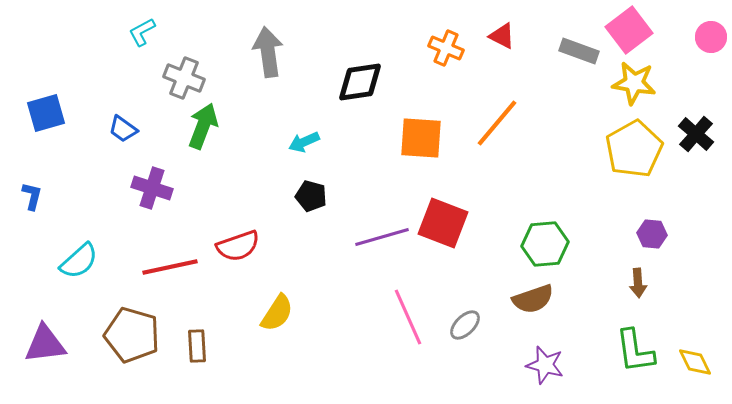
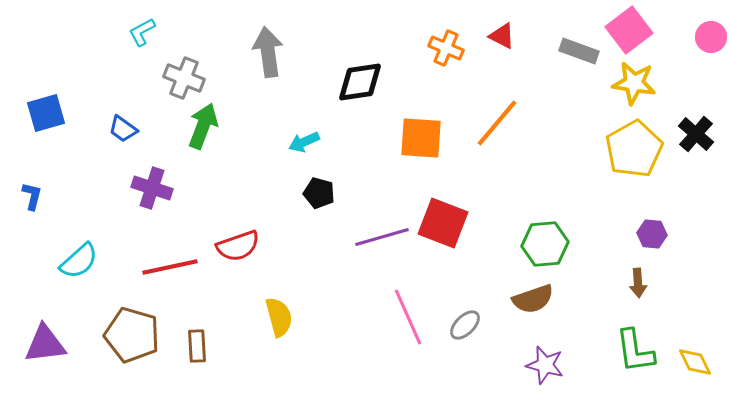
black pentagon: moved 8 px right, 3 px up
yellow semicircle: moved 2 px right, 4 px down; rotated 48 degrees counterclockwise
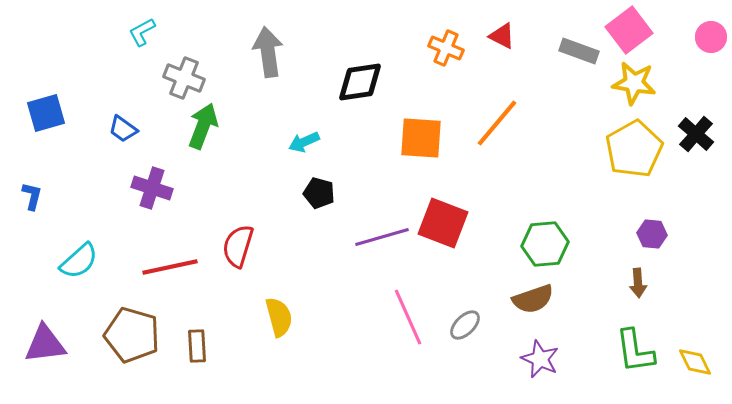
red semicircle: rotated 126 degrees clockwise
purple star: moved 5 px left, 6 px up; rotated 9 degrees clockwise
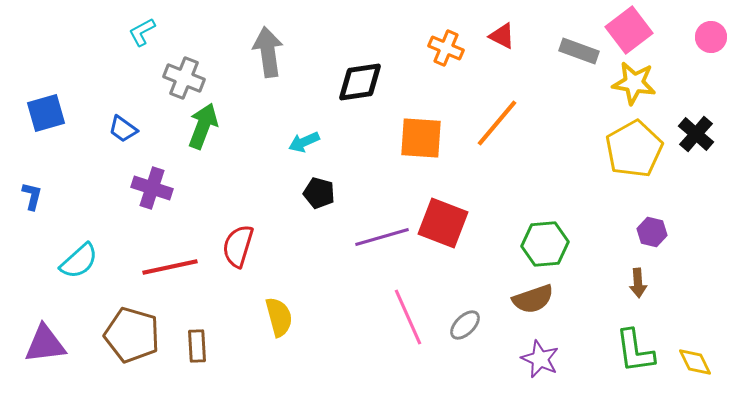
purple hexagon: moved 2 px up; rotated 8 degrees clockwise
